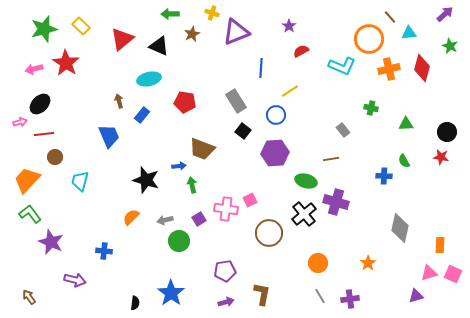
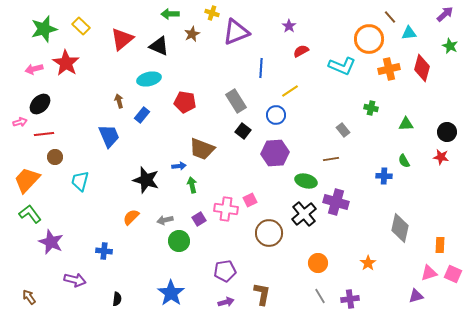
black semicircle at (135, 303): moved 18 px left, 4 px up
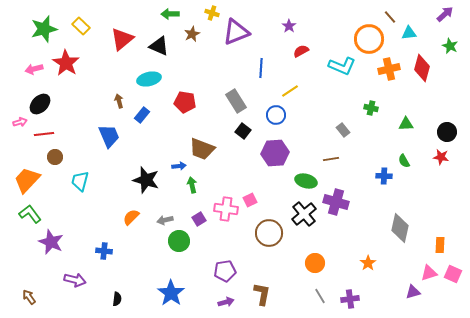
orange circle at (318, 263): moved 3 px left
purple triangle at (416, 296): moved 3 px left, 4 px up
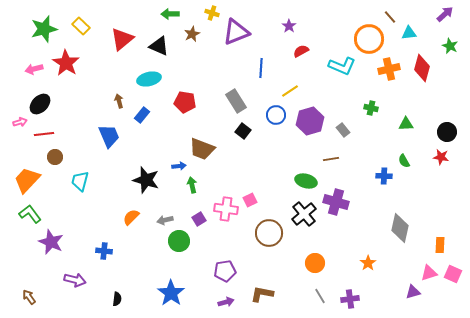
purple hexagon at (275, 153): moved 35 px right, 32 px up; rotated 12 degrees counterclockwise
brown L-shape at (262, 294): rotated 90 degrees counterclockwise
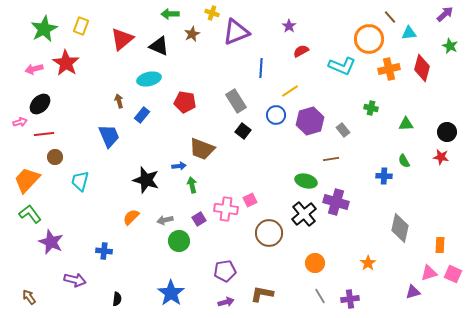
yellow rectangle at (81, 26): rotated 66 degrees clockwise
green star at (44, 29): rotated 12 degrees counterclockwise
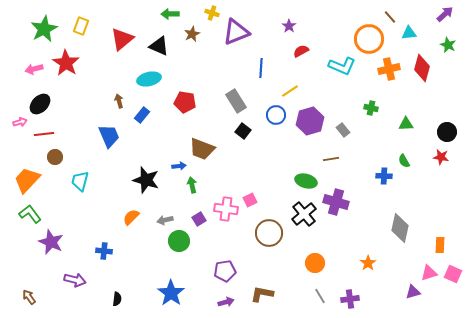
green star at (450, 46): moved 2 px left, 1 px up
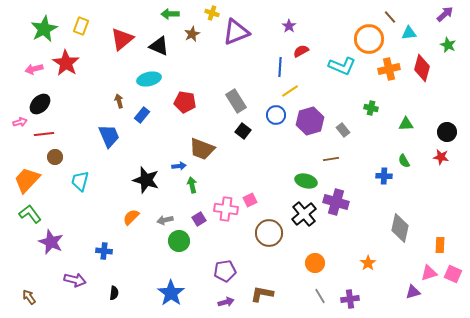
blue line at (261, 68): moved 19 px right, 1 px up
black semicircle at (117, 299): moved 3 px left, 6 px up
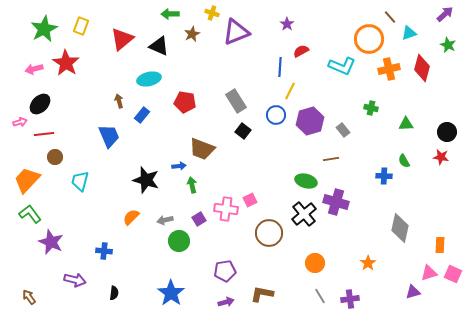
purple star at (289, 26): moved 2 px left, 2 px up
cyan triangle at (409, 33): rotated 14 degrees counterclockwise
yellow line at (290, 91): rotated 30 degrees counterclockwise
